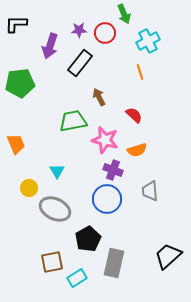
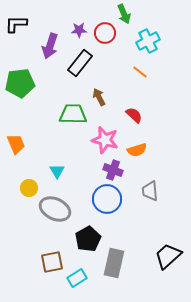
orange line: rotated 35 degrees counterclockwise
green trapezoid: moved 7 px up; rotated 12 degrees clockwise
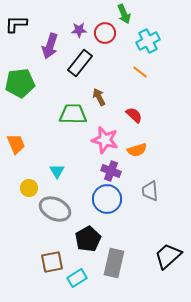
purple cross: moved 2 px left, 1 px down
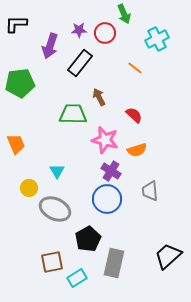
cyan cross: moved 9 px right, 2 px up
orange line: moved 5 px left, 4 px up
purple cross: rotated 12 degrees clockwise
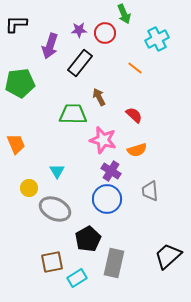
pink star: moved 2 px left
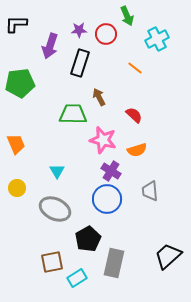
green arrow: moved 3 px right, 2 px down
red circle: moved 1 px right, 1 px down
black rectangle: rotated 20 degrees counterclockwise
yellow circle: moved 12 px left
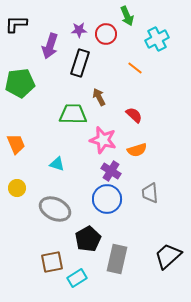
cyan triangle: moved 7 px up; rotated 42 degrees counterclockwise
gray trapezoid: moved 2 px down
gray rectangle: moved 3 px right, 4 px up
